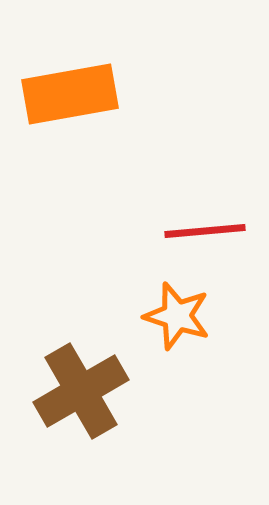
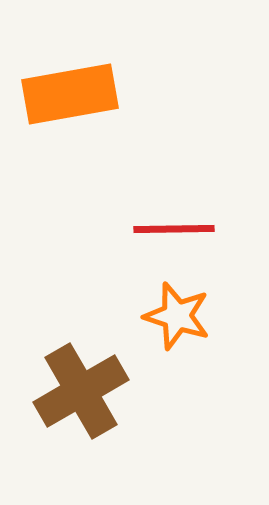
red line: moved 31 px left, 2 px up; rotated 4 degrees clockwise
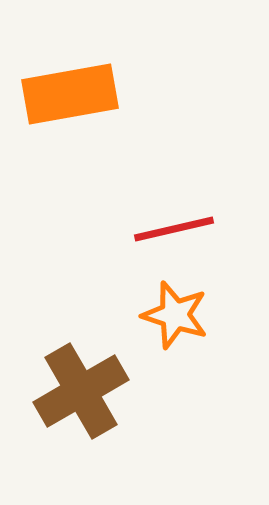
red line: rotated 12 degrees counterclockwise
orange star: moved 2 px left, 1 px up
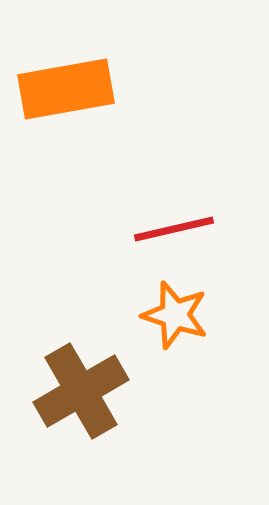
orange rectangle: moved 4 px left, 5 px up
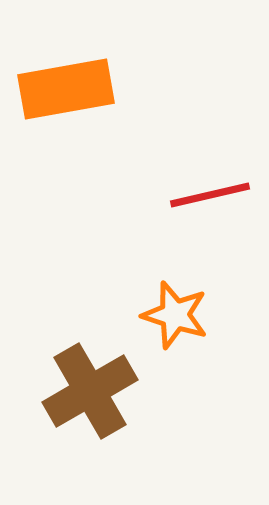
red line: moved 36 px right, 34 px up
brown cross: moved 9 px right
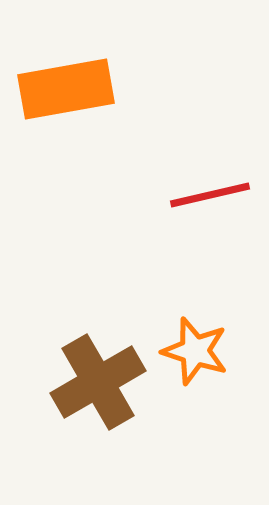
orange star: moved 20 px right, 36 px down
brown cross: moved 8 px right, 9 px up
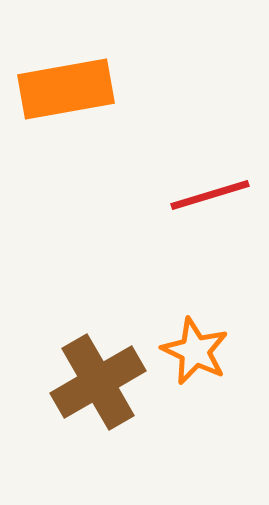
red line: rotated 4 degrees counterclockwise
orange star: rotated 8 degrees clockwise
